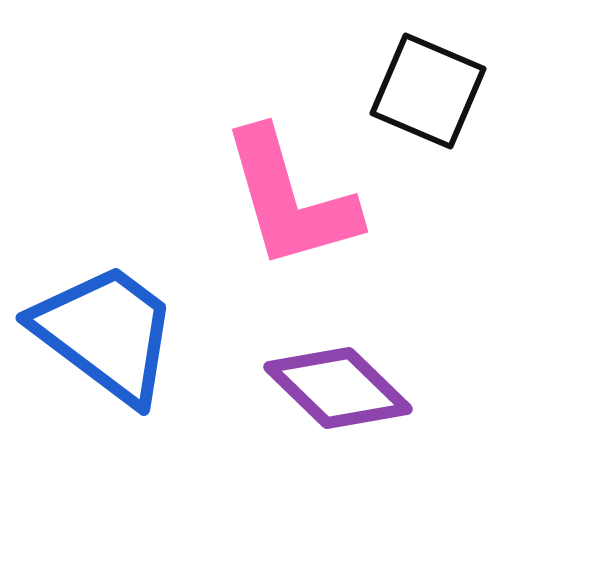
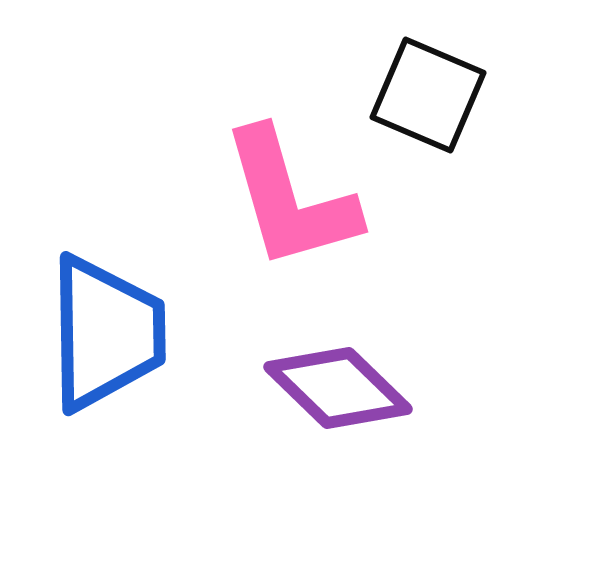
black square: moved 4 px down
blue trapezoid: rotated 52 degrees clockwise
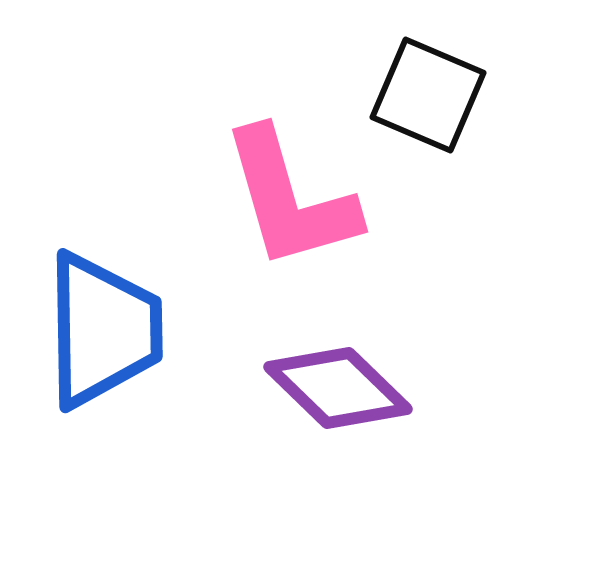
blue trapezoid: moved 3 px left, 3 px up
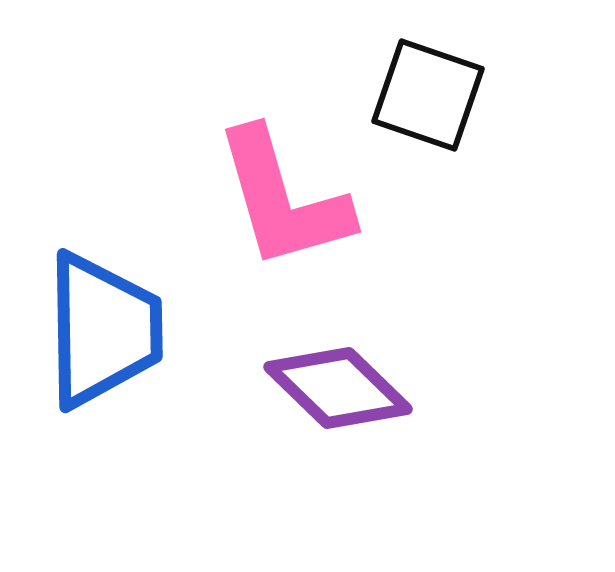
black square: rotated 4 degrees counterclockwise
pink L-shape: moved 7 px left
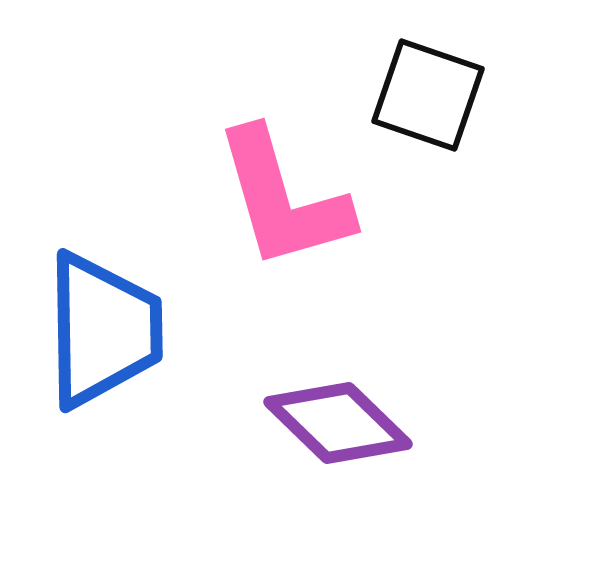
purple diamond: moved 35 px down
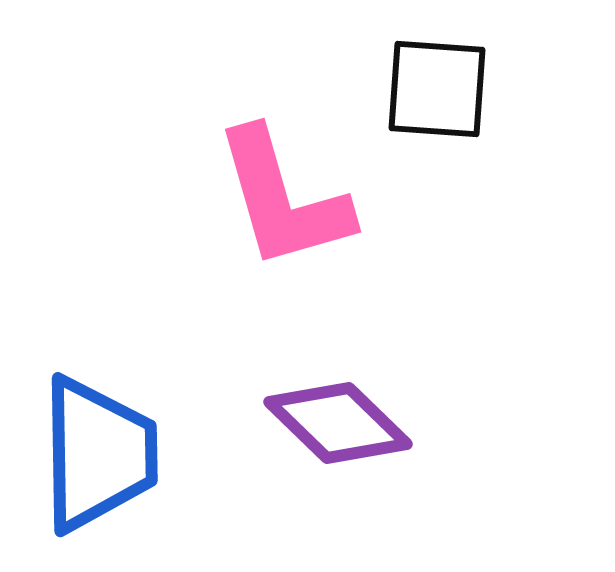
black square: moved 9 px right, 6 px up; rotated 15 degrees counterclockwise
blue trapezoid: moved 5 px left, 124 px down
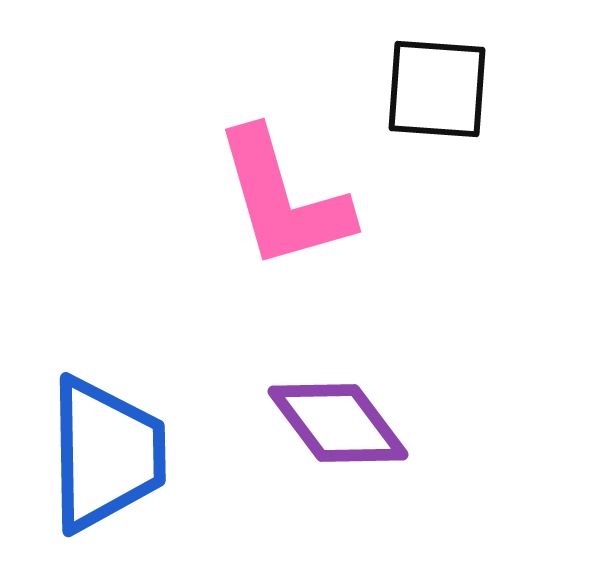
purple diamond: rotated 9 degrees clockwise
blue trapezoid: moved 8 px right
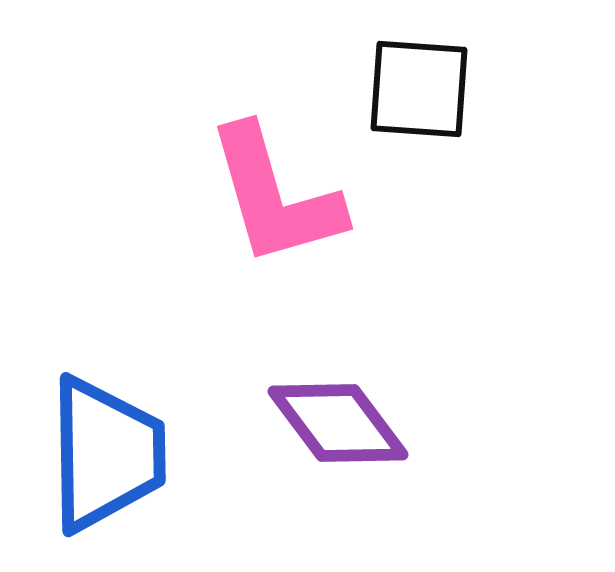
black square: moved 18 px left
pink L-shape: moved 8 px left, 3 px up
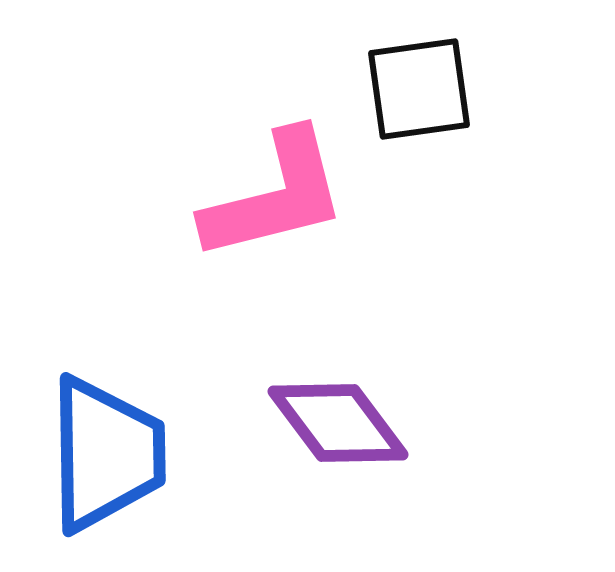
black square: rotated 12 degrees counterclockwise
pink L-shape: rotated 88 degrees counterclockwise
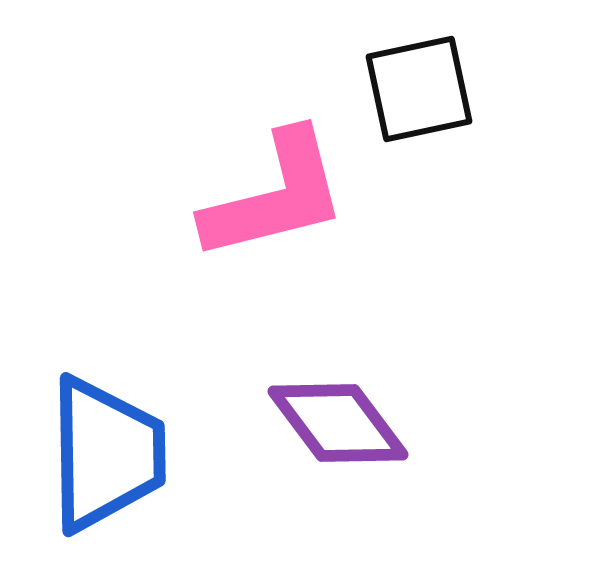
black square: rotated 4 degrees counterclockwise
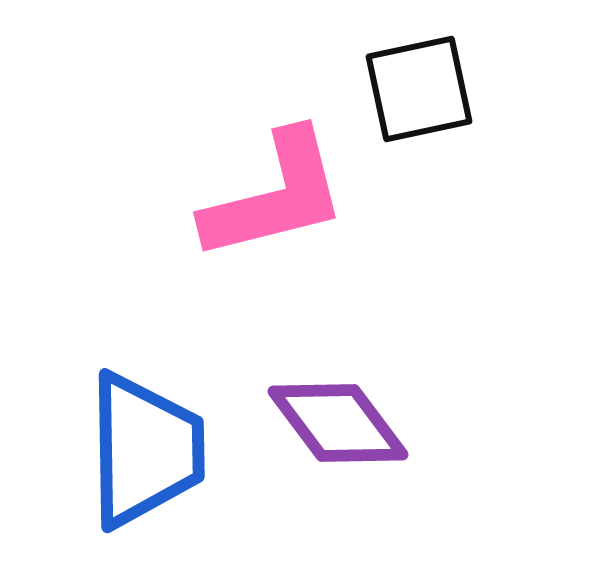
blue trapezoid: moved 39 px right, 4 px up
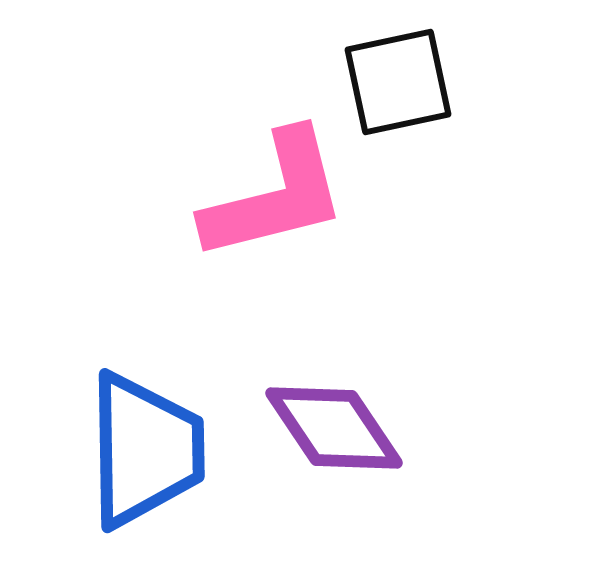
black square: moved 21 px left, 7 px up
purple diamond: moved 4 px left, 5 px down; rotated 3 degrees clockwise
